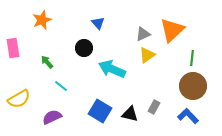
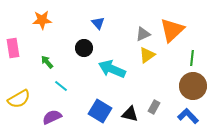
orange star: rotated 18 degrees clockwise
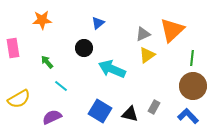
blue triangle: rotated 32 degrees clockwise
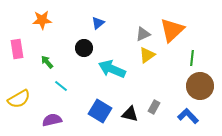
pink rectangle: moved 4 px right, 1 px down
brown circle: moved 7 px right
purple semicircle: moved 3 px down; rotated 12 degrees clockwise
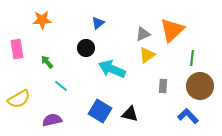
black circle: moved 2 px right
gray rectangle: moved 9 px right, 21 px up; rotated 24 degrees counterclockwise
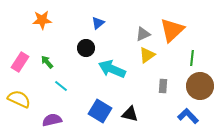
pink rectangle: moved 3 px right, 13 px down; rotated 42 degrees clockwise
yellow semicircle: rotated 125 degrees counterclockwise
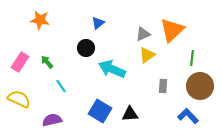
orange star: moved 2 px left; rotated 12 degrees clockwise
cyan line: rotated 16 degrees clockwise
black triangle: rotated 18 degrees counterclockwise
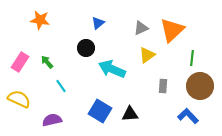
gray triangle: moved 2 px left, 6 px up
